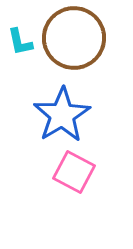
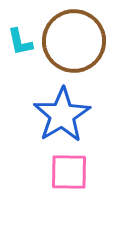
brown circle: moved 3 px down
pink square: moved 5 px left; rotated 27 degrees counterclockwise
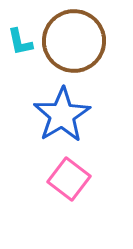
pink square: moved 7 px down; rotated 36 degrees clockwise
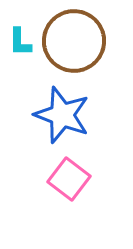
cyan L-shape: rotated 12 degrees clockwise
blue star: rotated 20 degrees counterclockwise
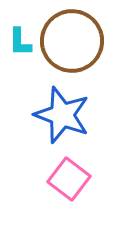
brown circle: moved 2 px left
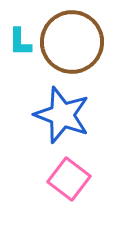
brown circle: moved 1 px down
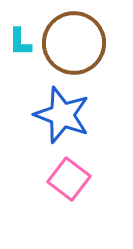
brown circle: moved 2 px right, 1 px down
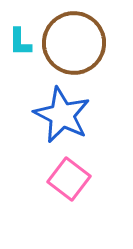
blue star: rotated 6 degrees clockwise
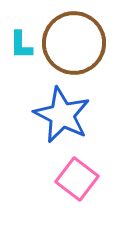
cyan L-shape: moved 1 px right, 3 px down
pink square: moved 8 px right
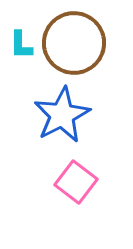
blue star: rotated 18 degrees clockwise
pink square: moved 1 px left, 3 px down
